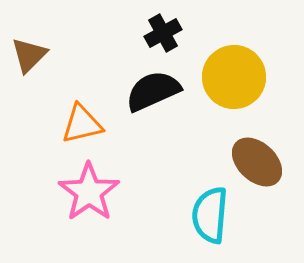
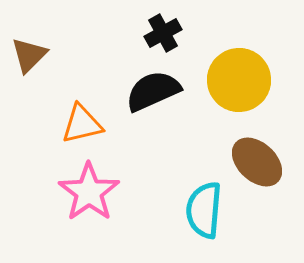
yellow circle: moved 5 px right, 3 px down
cyan semicircle: moved 6 px left, 5 px up
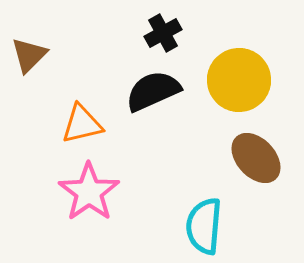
brown ellipse: moved 1 px left, 4 px up; rotated 4 degrees clockwise
cyan semicircle: moved 16 px down
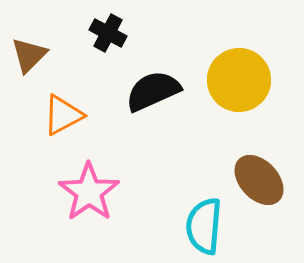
black cross: moved 55 px left; rotated 33 degrees counterclockwise
orange triangle: moved 19 px left, 9 px up; rotated 15 degrees counterclockwise
brown ellipse: moved 3 px right, 22 px down
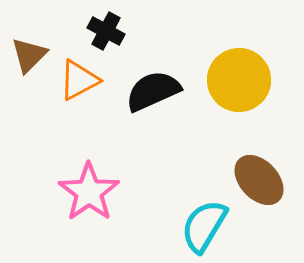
black cross: moved 2 px left, 2 px up
orange triangle: moved 16 px right, 35 px up
cyan semicircle: rotated 26 degrees clockwise
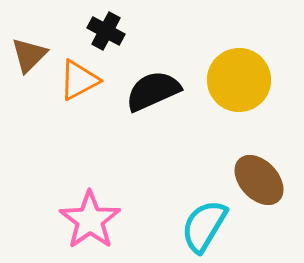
pink star: moved 1 px right, 28 px down
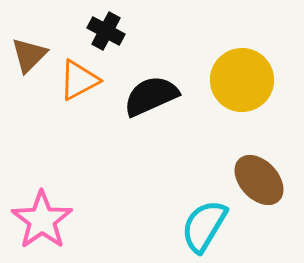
yellow circle: moved 3 px right
black semicircle: moved 2 px left, 5 px down
pink star: moved 48 px left
